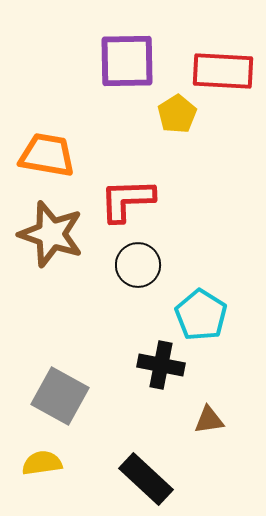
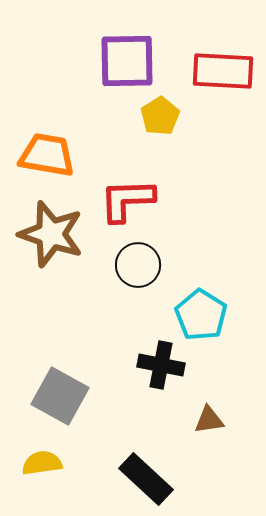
yellow pentagon: moved 17 px left, 2 px down
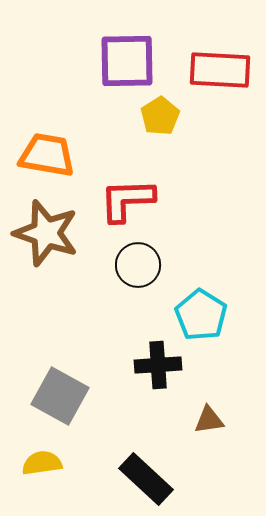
red rectangle: moved 3 px left, 1 px up
brown star: moved 5 px left, 1 px up
black cross: moved 3 px left; rotated 15 degrees counterclockwise
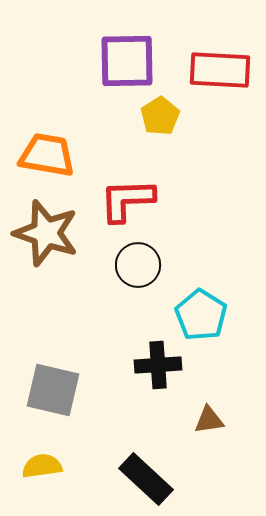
gray square: moved 7 px left, 6 px up; rotated 16 degrees counterclockwise
yellow semicircle: moved 3 px down
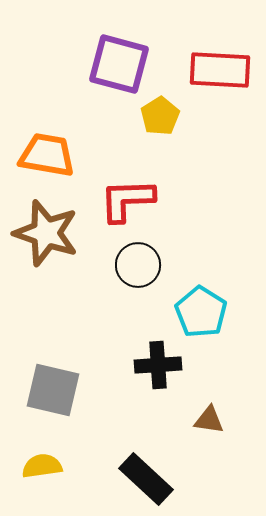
purple square: moved 8 px left, 3 px down; rotated 16 degrees clockwise
cyan pentagon: moved 3 px up
brown triangle: rotated 16 degrees clockwise
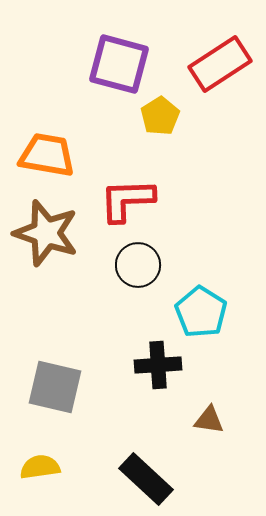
red rectangle: moved 6 px up; rotated 36 degrees counterclockwise
gray square: moved 2 px right, 3 px up
yellow semicircle: moved 2 px left, 1 px down
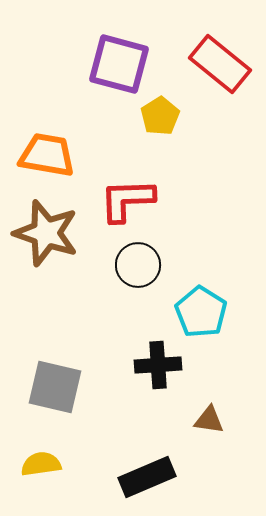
red rectangle: rotated 72 degrees clockwise
yellow semicircle: moved 1 px right, 3 px up
black rectangle: moved 1 px right, 2 px up; rotated 66 degrees counterclockwise
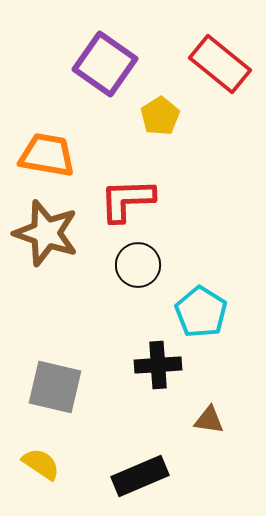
purple square: moved 14 px left; rotated 20 degrees clockwise
yellow semicircle: rotated 42 degrees clockwise
black rectangle: moved 7 px left, 1 px up
